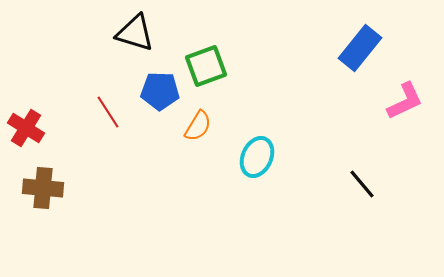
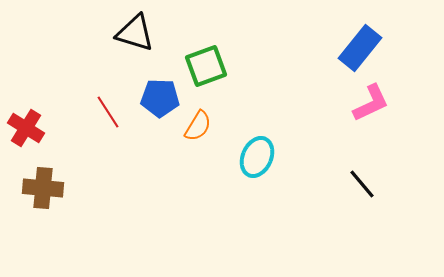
blue pentagon: moved 7 px down
pink L-shape: moved 34 px left, 2 px down
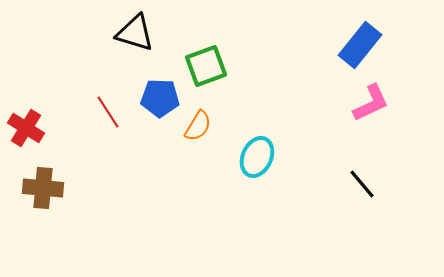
blue rectangle: moved 3 px up
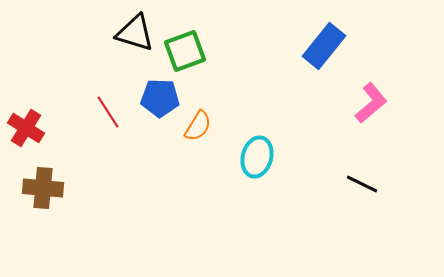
blue rectangle: moved 36 px left, 1 px down
green square: moved 21 px left, 15 px up
pink L-shape: rotated 15 degrees counterclockwise
cyan ellipse: rotated 9 degrees counterclockwise
black line: rotated 24 degrees counterclockwise
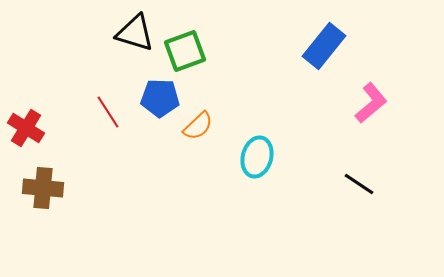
orange semicircle: rotated 16 degrees clockwise
black line: moved 3 px left; rotated 8 degrees clockwise
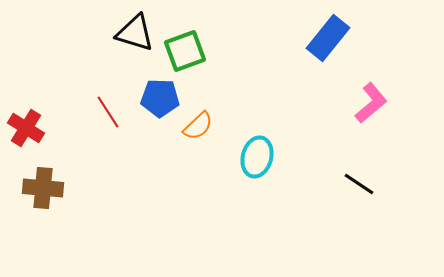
blue rectangle: moved 4 px right, 8 px up
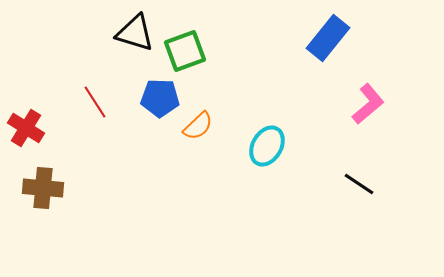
pink L-shape: moved 3 px left, 1 px down
red line: moved 13 px left, 10 px up
cyan ellipse: moved 10 px right, 11 px up; rotated 15 degrees clockwise
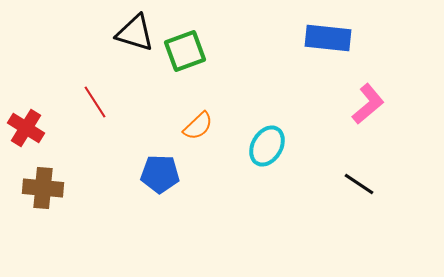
blue rectangle: rotated 57 degrees clockwise
blue pentagon: moved 76 px down
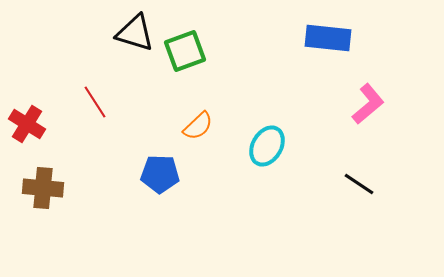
red cross: moved 1 px right, 4 px up
